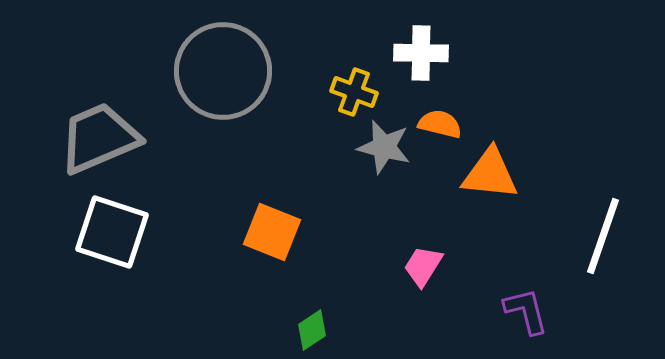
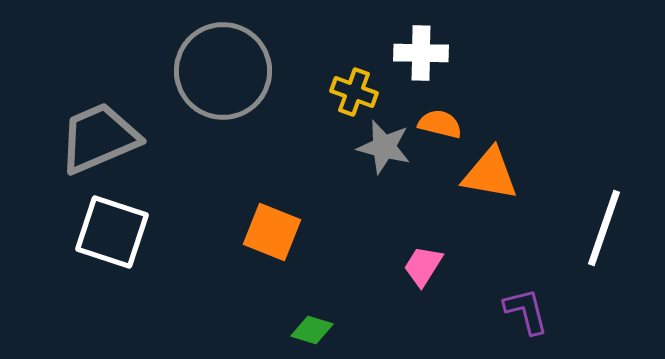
orange triangle: rotated 4 degrees clockwise
white line: moved 1 px right, 8 px up
green diamond: rotated 51 degrees clockwise
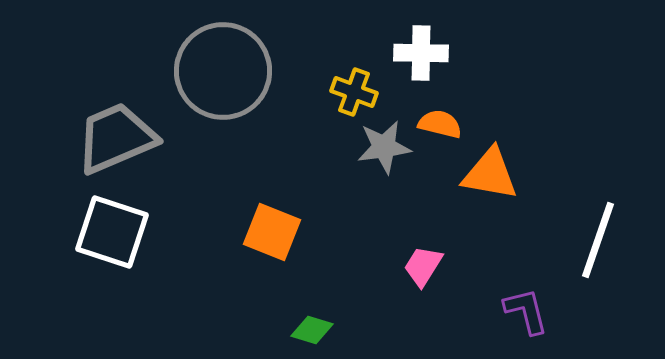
gray trapezoid: moved 17 px right
gray star: rotated 22 degrees counterclockwise
white line: moved 6 px left, 12 px down
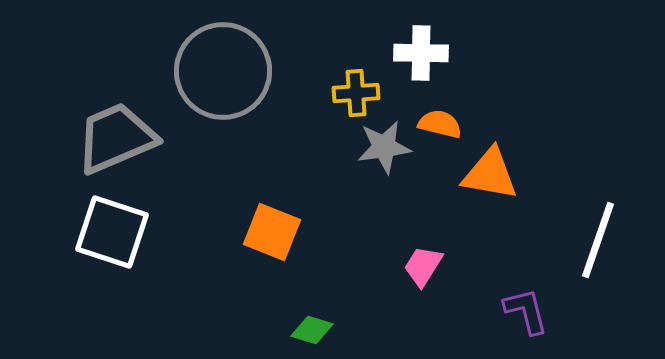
yellow cross: moved 2 px right, 1 px down; rotated 24 degrees counterclockwise
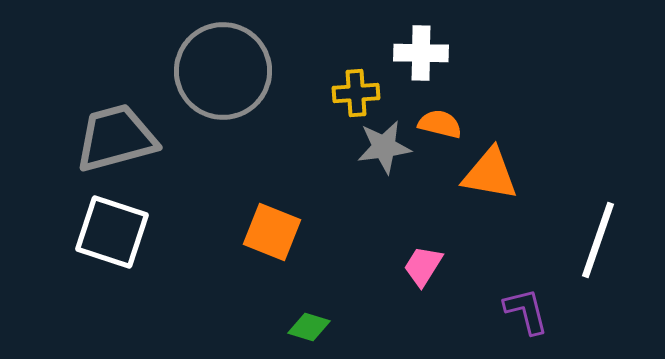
gray trapezoid: rotated 8 degrees clockwise
green diamond: moved 3 px left, 3 px up
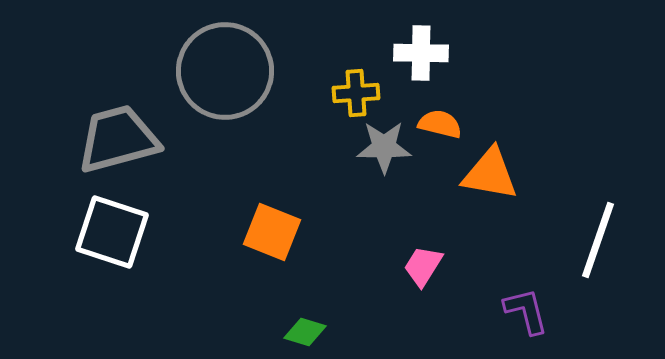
gray circle: moved 2 px right
gray trapezoid: moved 2 px right, 1 px down
gray star: rotated 8 degrees clockwise
green diamond: moved 4 px left, 5 px down
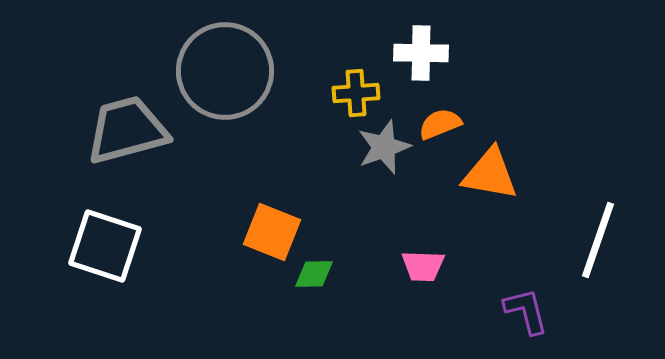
orange semicircle: rotated 36 degrees counterclockwise
gray trapezoid: moved 9 px right, 9 px up
gray star: rotated 20 degrees counterclockwise
white square: moved 7 px left, 14 px down
pink trapezoid: rotated 120 degrees counterclockwise
green diamond: moved 9 px right, 58 px up; rotated 18 degrees counterclockwise
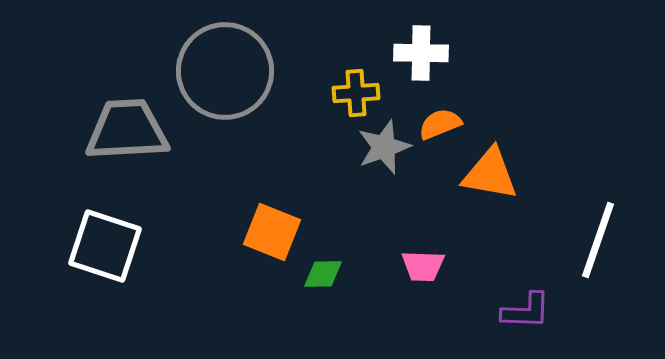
gray trapezoid: rotated 12 degrees clockwise
green diamond: moved 9 px right
purple L-shape: rotated 106 degrees clockwise
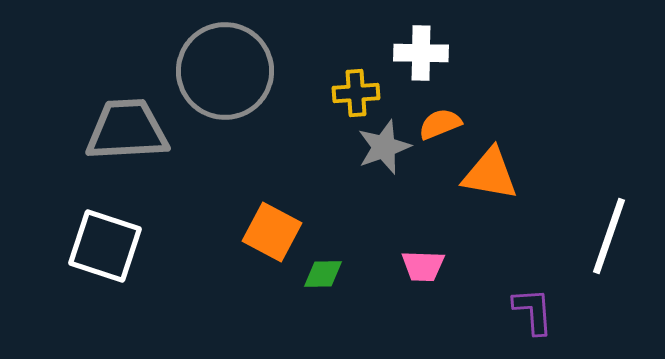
orange square: rotated 6 degrees clockwise
white line: moved 11 px right, 4 px up
purple L-shape: moved 7 px right; rotated 96 degrees counterclockwise
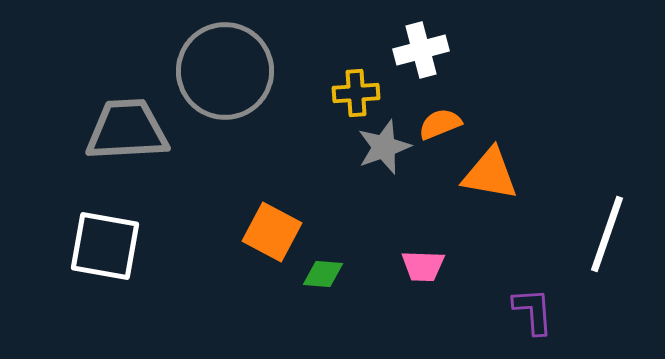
white cross: moved 3 px up; rotated 16 degrees counterclockwise
white line: moved 2 px left, 2 px up
white square: rotated 8 degrees counterclockwise
green diamond: rotated 6 degrees clockwise
